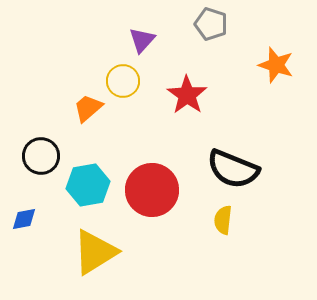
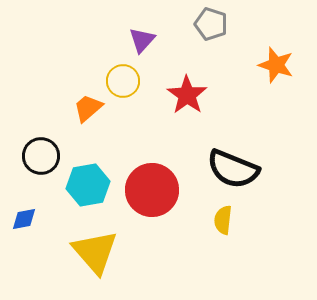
yellow triangle: rotated 39 degrees counterclockwise
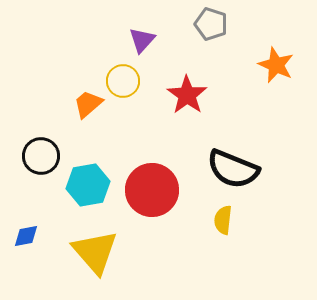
orange star: rotated 6 degrees clockwise
orange trapezoid: moved 4 px up
blue diamond: moved 2 px right, 17 px down
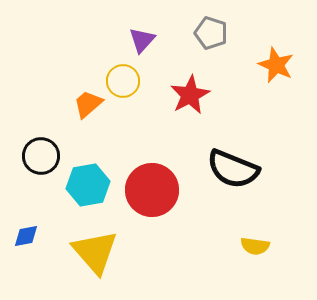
gray pentagon: moved 9 px down
red star: moved 3 px right; rotated 9 degrees clockwise
yellow semicircle: moved 32 px right, 26 px down; rotated 88 degrees counterclockwise
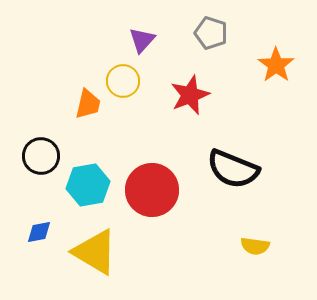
orange star: rotated 12 degrees clockwise
red star: rotated 6 degrees clockwise
orange trapezoid: rotated 144 degrees clockwise
blue diamond: moved 13 px right, 4 px up
yellow triangle: rotated 18 degrees counterclockwise
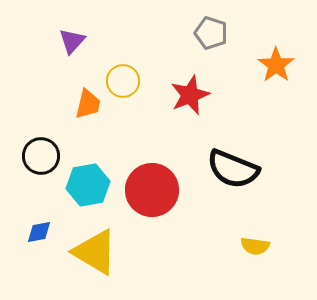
purple triangle: moved 70 px left, 1 px down
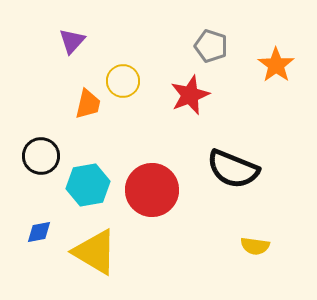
gray pentagon: moved 13 px down
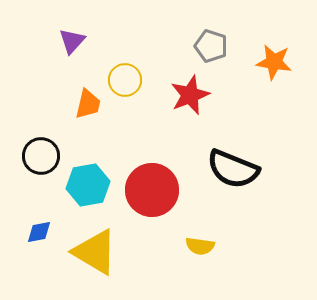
orange star: moved 2 px left, 3 px up; rotated 27 degrees counterclockwise
yellow circle: moved 2 px right, 1 px up
yellow semicircle: moved 55 px left
